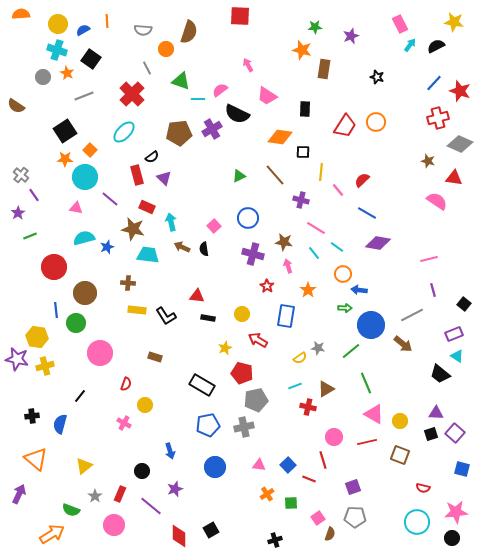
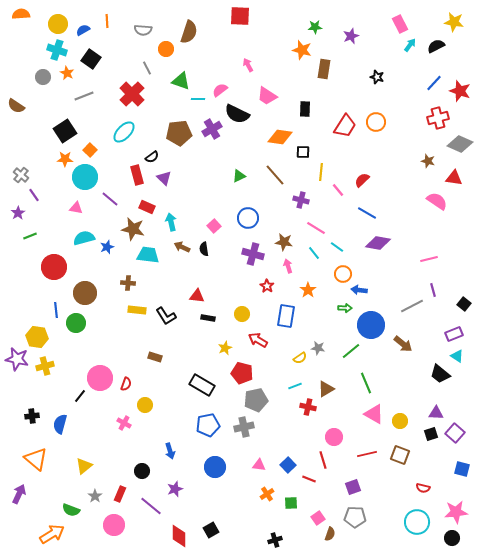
gray line at (412, 315): moved 9 px up
pink circle at (100, 353): moved 25 px down
red line at (367, 442): moved 12 px down
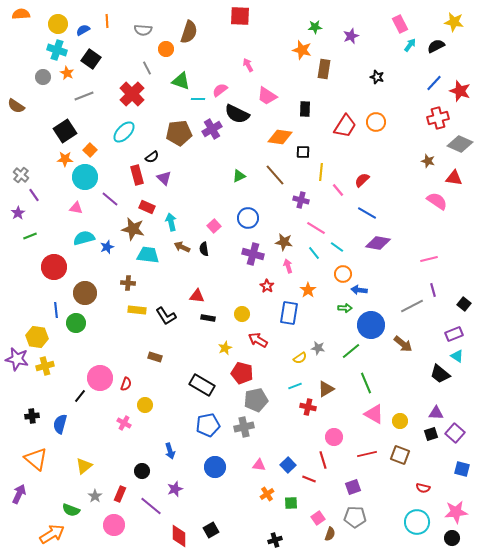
blue rectangle at (286, 316): moved 3 px right, 3 px up
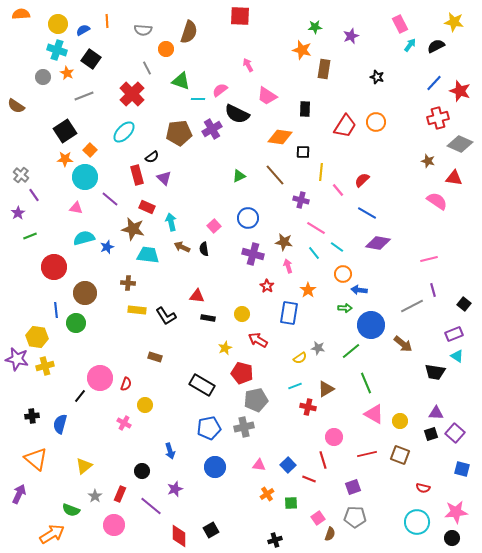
black trapezoid at (440, 374): moved 5 px left, 2 px up; rotated 30 degrees counterclockwise
blue pentagon at (208, 425): moved 1 px right, 3 px down
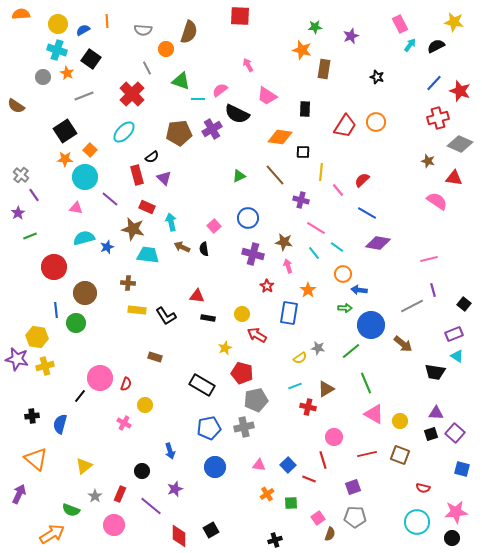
red arrow at (258, 340): moved 1 px left, 5 px up
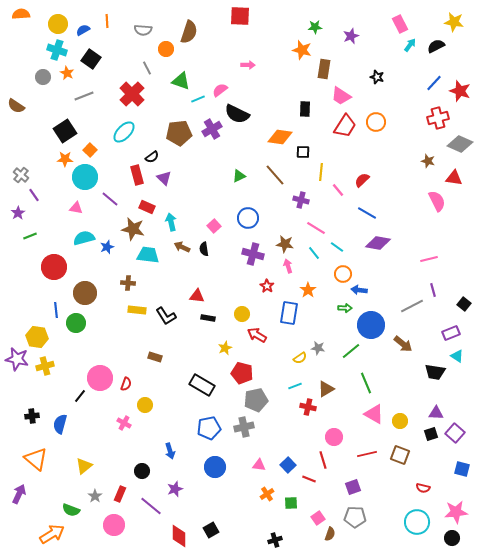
pink arrow at (248, 65): rotated 120 degrees clockwise
pink trapezoid at (267, 96): moved 74 px right
cyan line at (198, 99): rotated 24 degrees counterclockwise
pink semicircle at (437, 201): rotated 30 degrees clockwise
brown star at (284, 242): moved 1 px right, 2 px down
purple rectangle at (454, 334): moved 3 px left, 1 px up
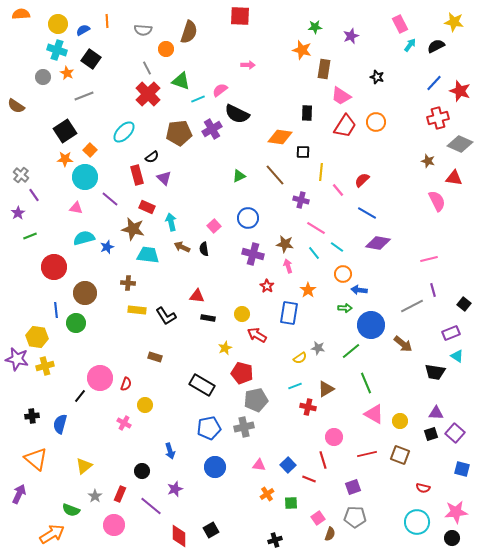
red cross at (132, 94): moved 16 px right
black rectangle at (305, 109): moved 2 px right, 4 px down
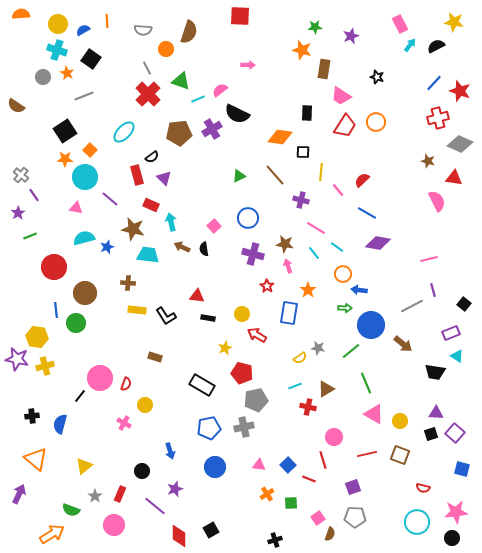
red rectangle at (147, 207): moved 4 px right, 2 px up
purple line at (151, 506): moved 4 px right
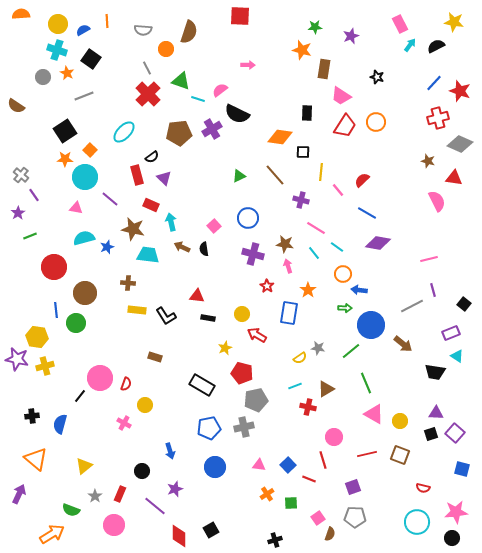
cyan line at (198, 99): rotated 40 degrees clockwise
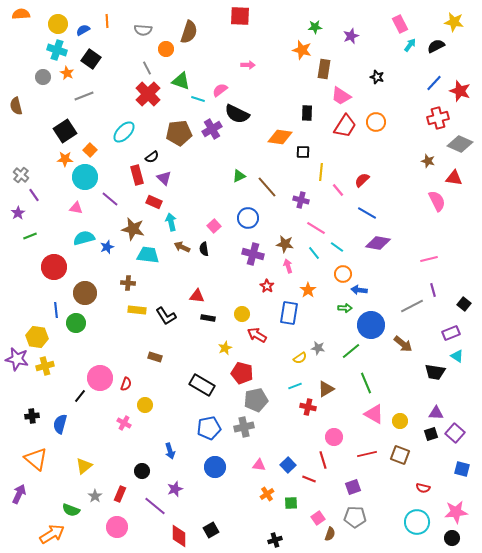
brown semicircle at (16, 106): rotated 42 degrees clockwise
brown line at (275, 175): moved 8 px left, 12 px down
red rectangle at (151, 205): moved 3 px right, 3 px up
pink circle at (114, 525): moved 3 px right, 2 px down
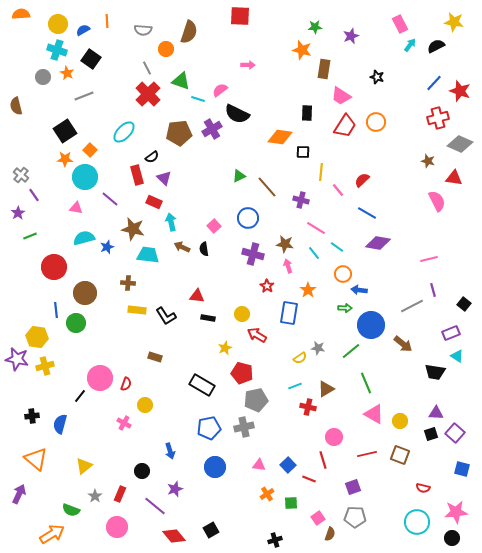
red diamond at (179, 536): moved 5 px left; rotated 40 degrees counterclockwise
